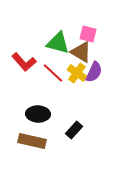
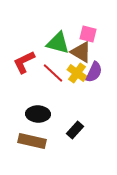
red L-shape: rotated 105 degrees clockwise
black rectangle: moved 1 px right
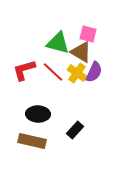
red L-shape: moved 8 px down; rotated 10 degrees clockwise
red line: moved 1 px up
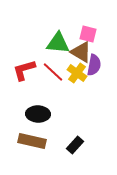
green triangle: rotated 10 degrees counterclockwise
purple semicircle: moved 7 px up; rotated 15 degrees counterclockwise
black rectangle: moved 15 px down
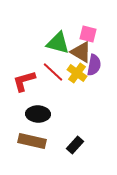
green triangle: rotated 10 degrees clockwise
red L-shape: moved 11 px down
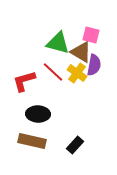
pink square: moved 3 px right, 1 px down
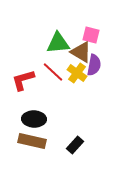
green triangle: rotated 20 degrees counterclockwise
red L-shape: moved 1 px left, 1 px up
black ellipse: moved 4 px left, 5 px down
